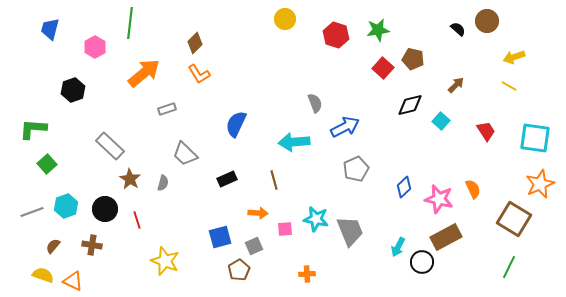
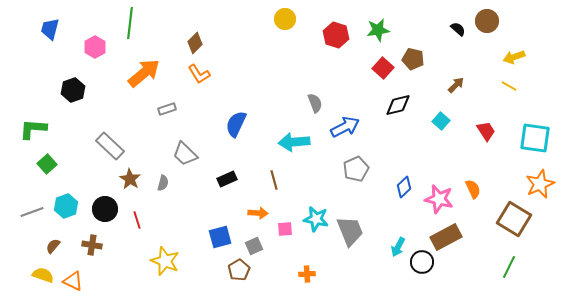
black diamond at (410, 105): moved 12 px left
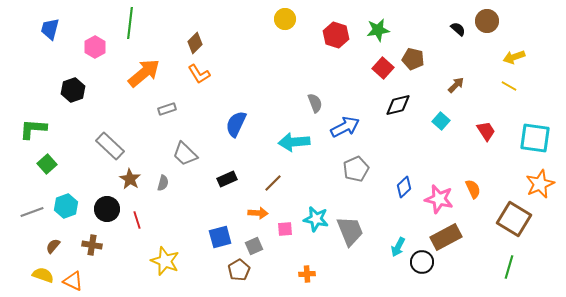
brown line at (274, 180): moved 1 px left, 3 px down; rotated 60 degrees clockwise
black circle at (105, 209): moved 2 px right
green line at (509, 267): rotated 10 degrees counterclockwise
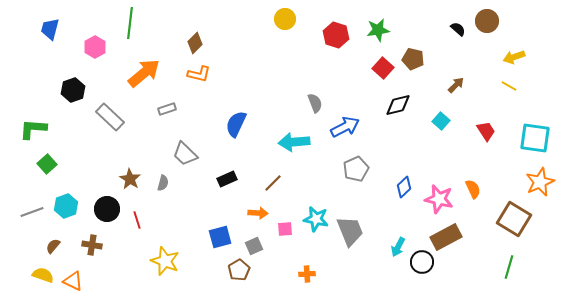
orange L-shape at (199, 74): rotated 45 degrees counterclockwise
gray rectangle at (110, 146): moved 29 px up
orange star at (540, 184): moved 2 px up
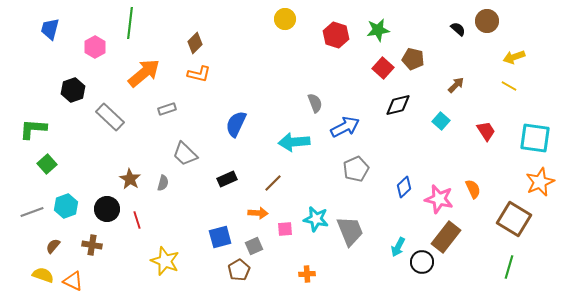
brown rectangle at (446, 237): rotated 24 degrees counterclockwise
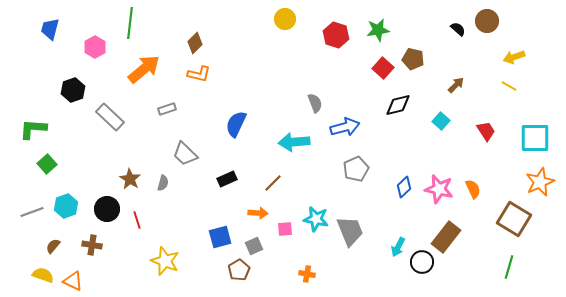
orange arrow at (144, 73): moved 4 px up
blue arrow at (345, 127): rotated 12 degrees clockwise
cyan square at (535, 138): rotated 8 degrees counterclockwise
pink star at (439, 199): moved 10 px up
orange cross at (307, 274): rotated 14 degrees clockwise
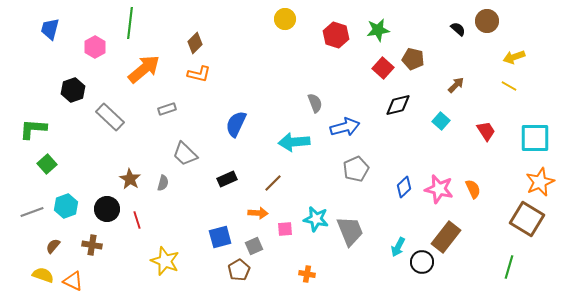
brown square at (514, 219): moved 13 px right
